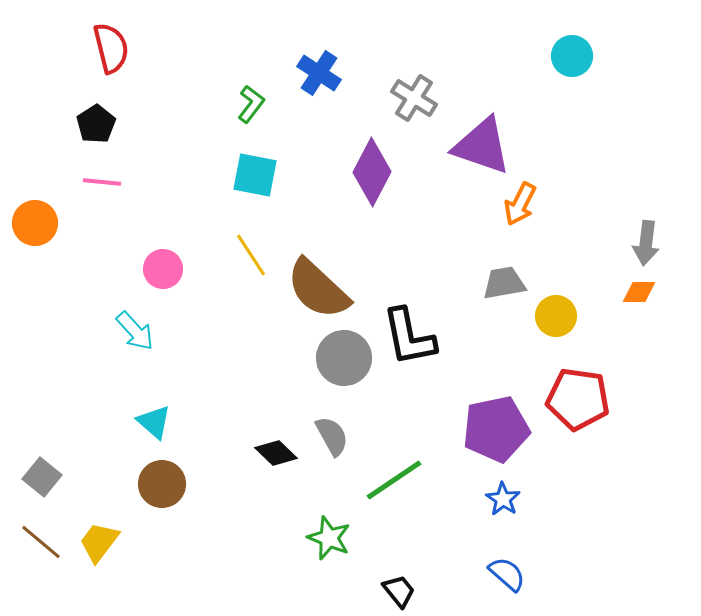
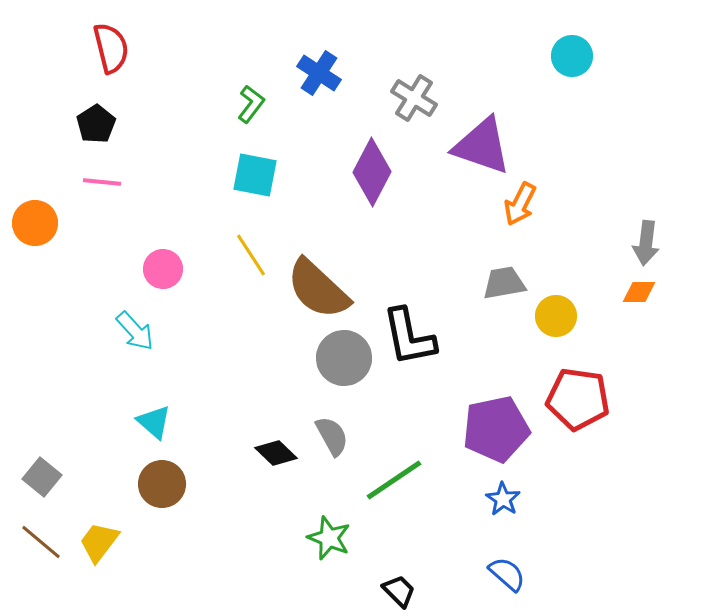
black trapezoid: rotated 6 degrees counterclockwise
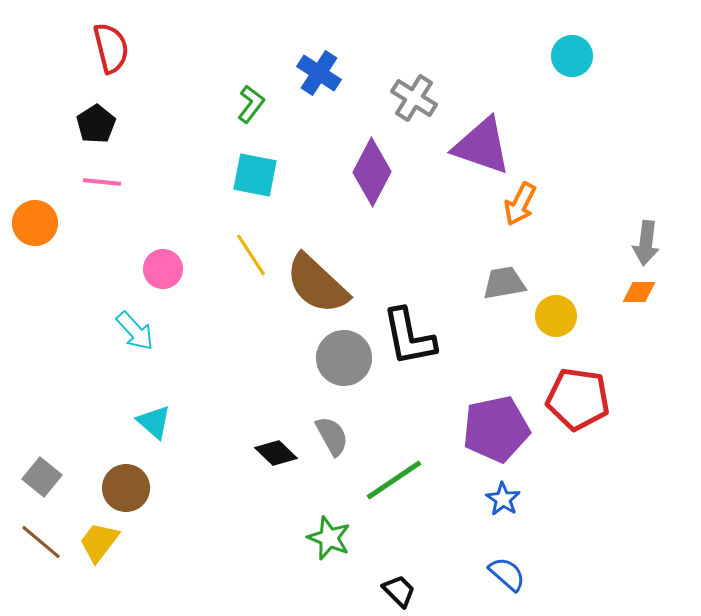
brown semicircle: moved 1 px left, 5 px up
brown circle: moved 36 px left, 4 px down
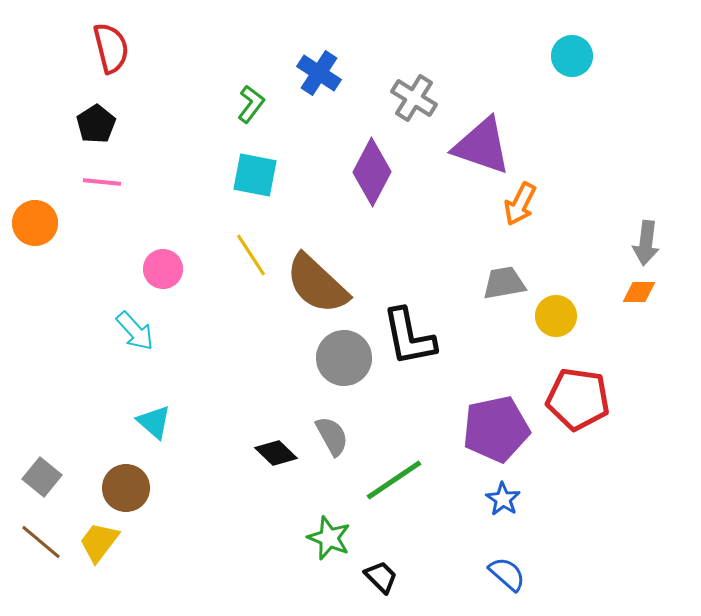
black trapezoid: moved 18 px left, 14 px up
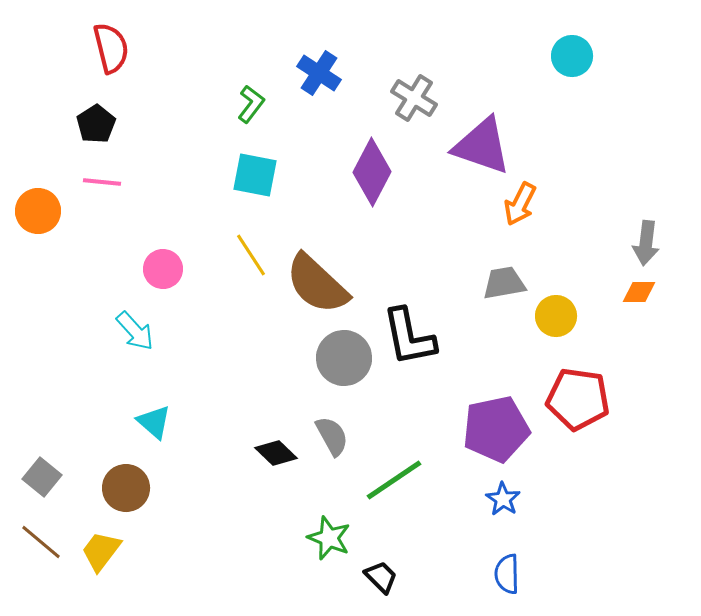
orange circle: moved 3 px right, 12 px up
yellow trapezoid: moved 2 px right, 9 px down
blue semicircle: rotated 132 degrees counterclockwise
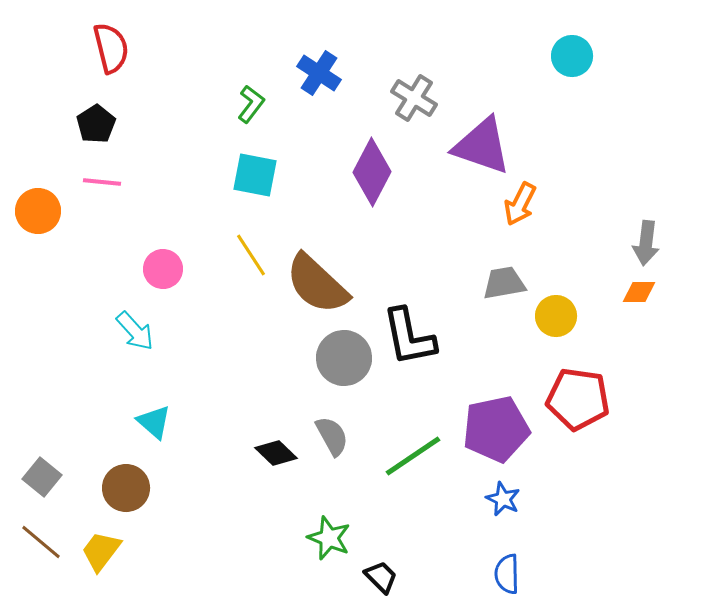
green line: moved 19 px right, 24 px up
blue star: rotated 8 degrees counterclockwise
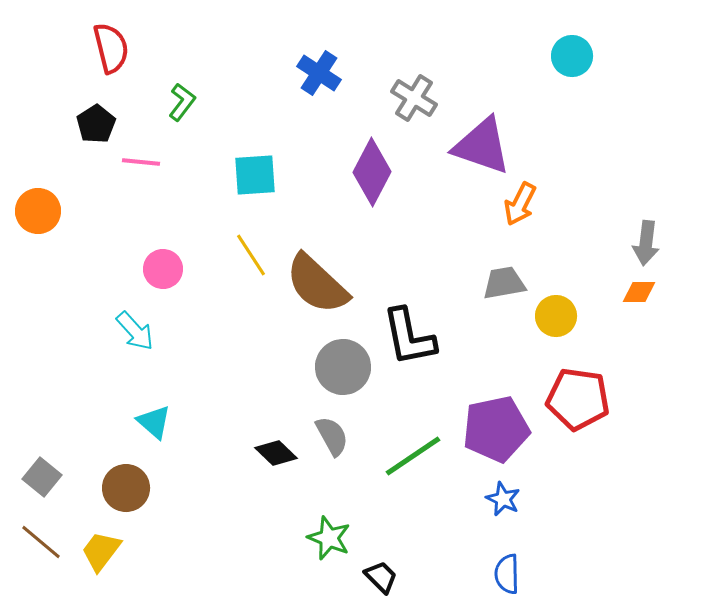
green L-shape: moved 69 px left, 2 px up
cyan square: rotated 15 degrees counterclockwise
pink line: moved 39 px right, 20 px up
gray circle: moved 1 px left, 9 px down
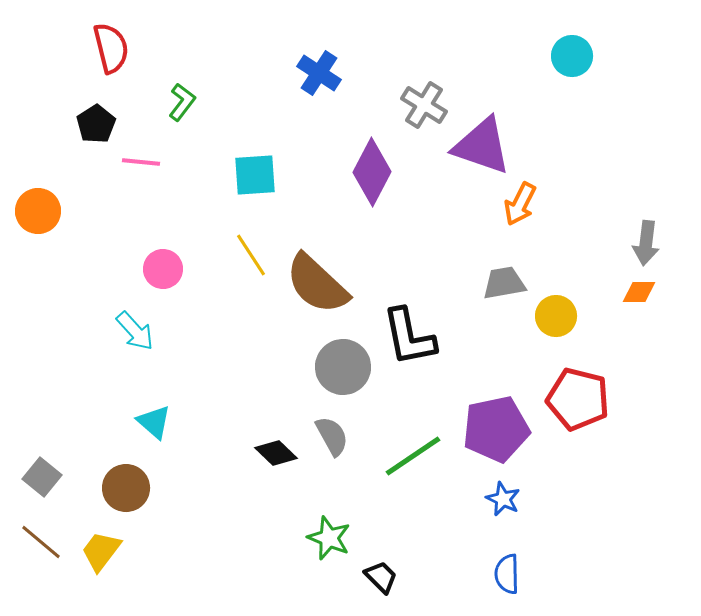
gray cross: moved 10 px right, 7 px down
red pentagon: rotated 6 degrees clockwise
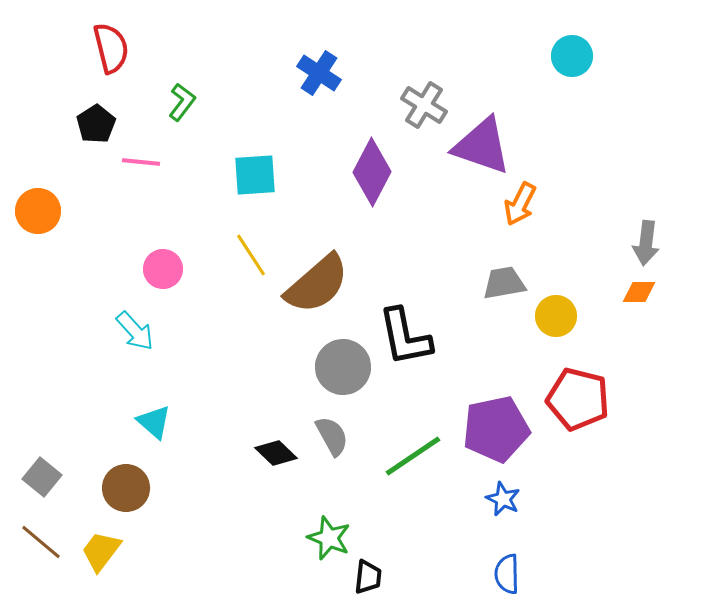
brown semicircle: rotated 84 degrees counterclockwise
black L-shape: moved 4 px left
black trapezoid: moved 13 px left; rotated 51 degrees clockwise
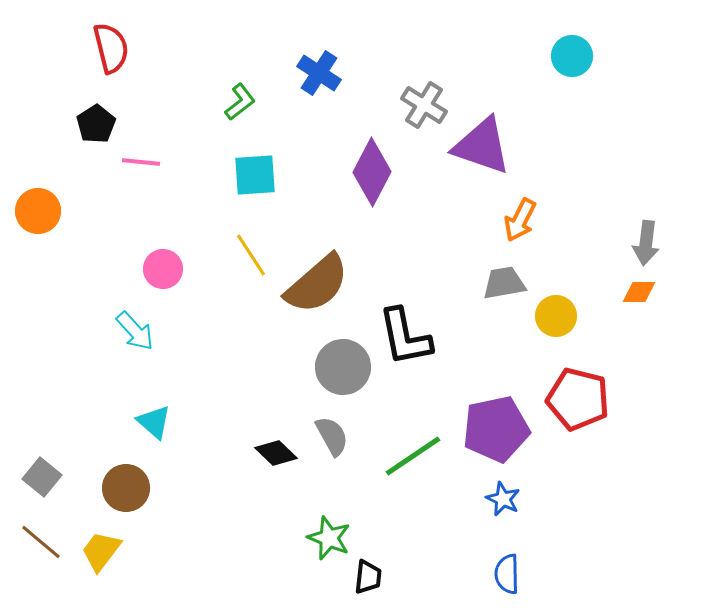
green L-shape: moved 58 px right; rotated 15 degrees clockwise
orange arrow: moved 16 px down
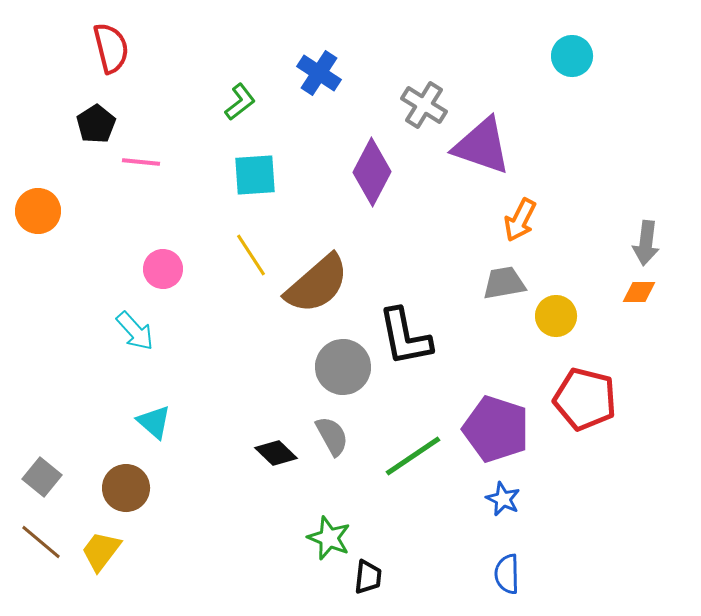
red pentagon: moved 7 px right
purple pentagon: rotated 30 degrees clockwise
